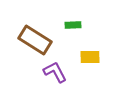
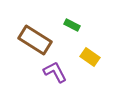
green rectangle: moved 1 px left; rotated 28 degrees clockwise
yellow rectangle: rotated 36 degrees clockwise
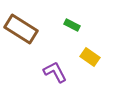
brown rectangle: moved 14 px left, 11 px up
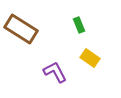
green rectangle: moved 7 px right; rotated 42 degrees clockwise
yellow rectangle: moved 1 px down
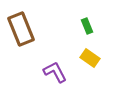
green rectangle: moved 8 px right, 1 px down
brown rectangle: rotated 36 degrees clockwise
